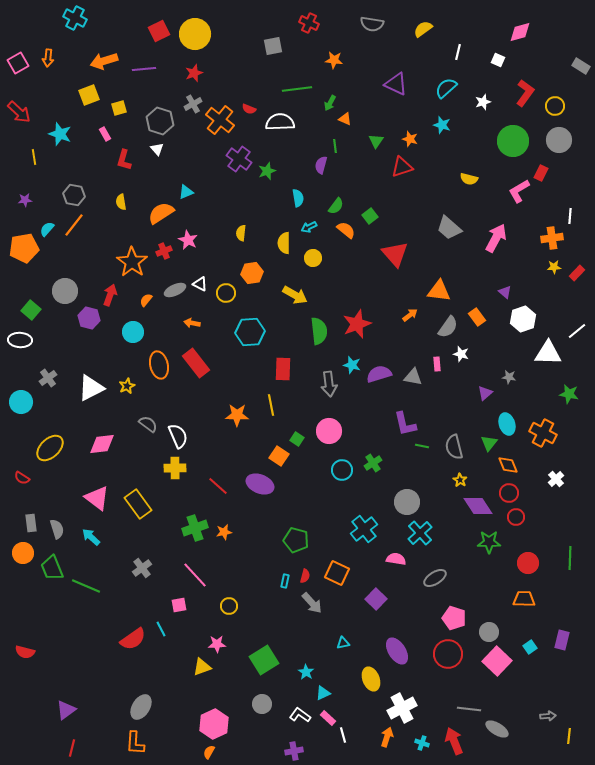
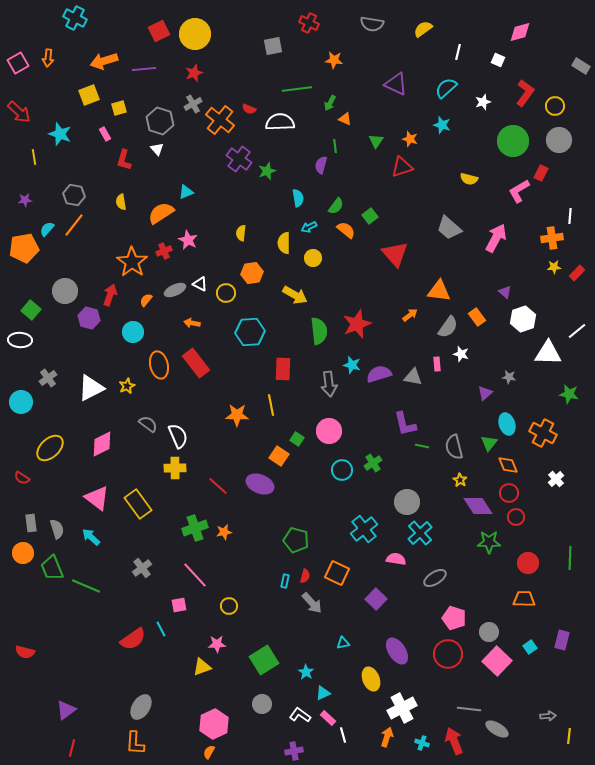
pink diamond at (102, 444): rotated 20 degrees counterclockwise
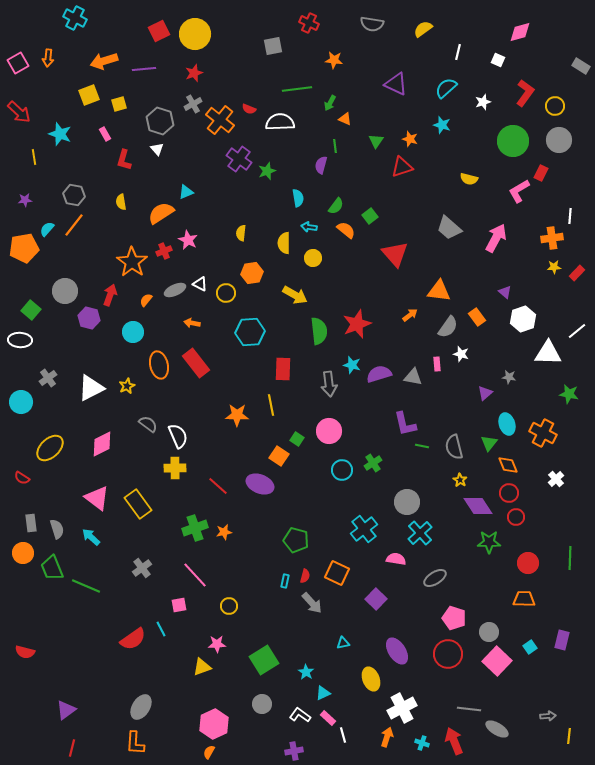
yellow square at (119, 108): moved 4 px up
cyan arrow at (309, 227): rotated 35 degrees clockwise
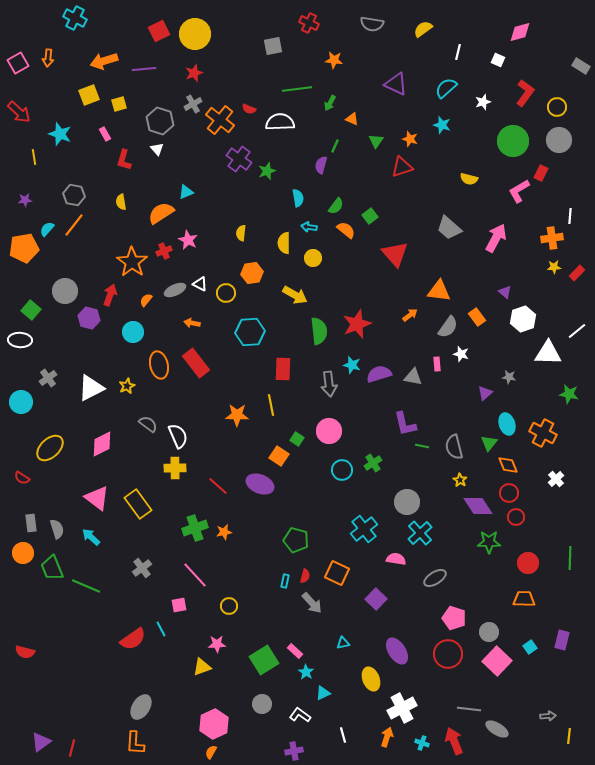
yellow circle at (555, 106): moved 2 px right, 1 px down
orange triangle at (345, 119): moved 7 px right
green line at (335, 146): rotated 32 degrees clockwise
purple triangle at (66, 710): moved 25 px left, 32 px down
pink rectangle at (328, 718): moved 33 px left, 67 px up
orange semicircle at (209, 752): moved 2 px right
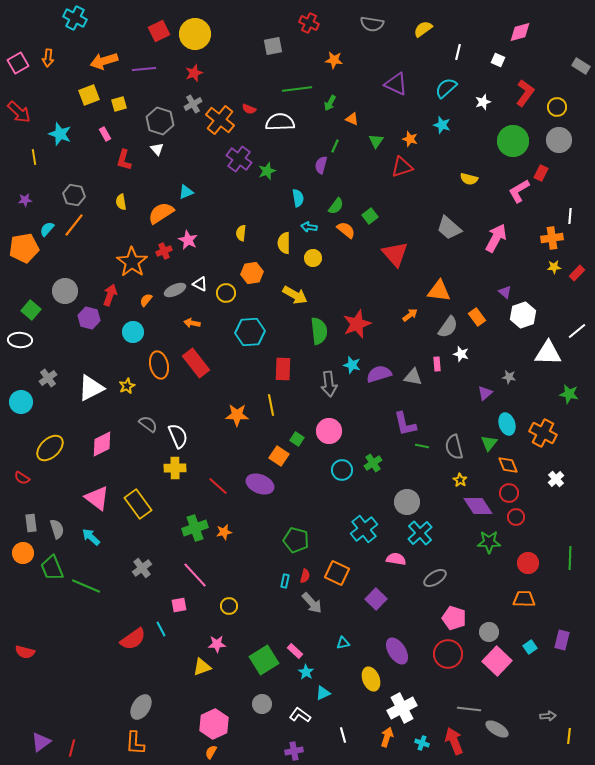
white hexagon at (523, 319): moved 4 px up
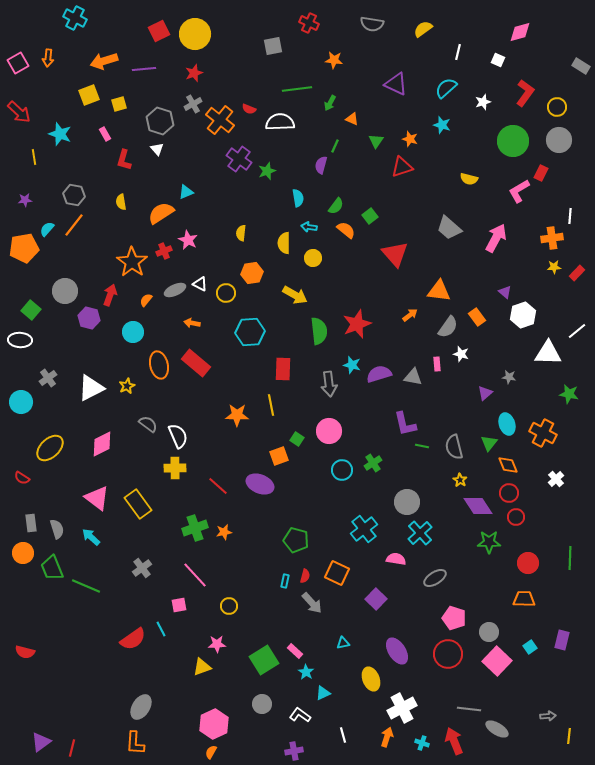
red rectangle at (196, 363): rotated 12 degrees counterclockwise
orange square at (279, 456): rotated 36 degrees clockwise
